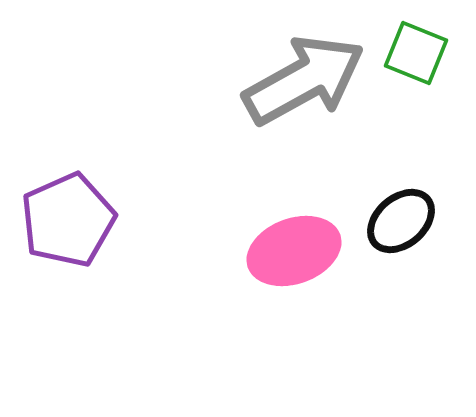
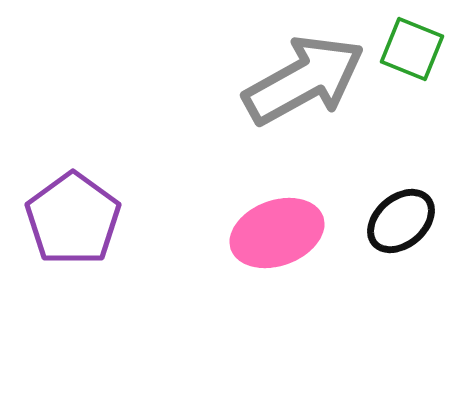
green square: moved 4 px left, 4 px up
purple pentagon: moved 5 px right, 1 px up; rotated 12 degrees counterclockwise
pink ellipse: moved 17 px left, 18 px up
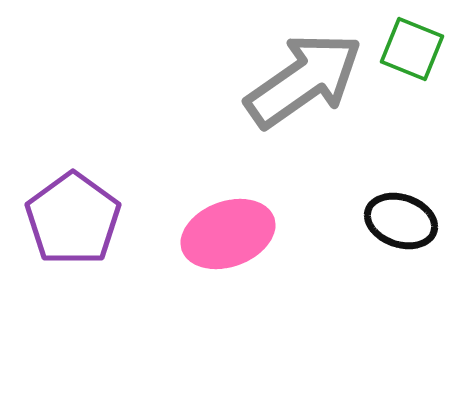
gray arrow: rotated 6 degrees counterclockwise
black ellipse: rotated 60 degrees clockwise
pink ellipse: moved 49 px left, 1 px down
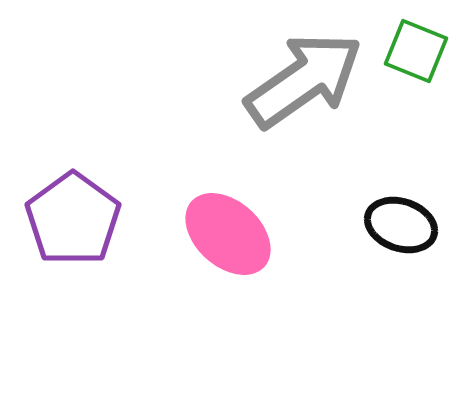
green square: moved 4 px right, 2 px down
black ellipse: moved 4 px down
pink ellipse: rotated 62 degrees clockwise
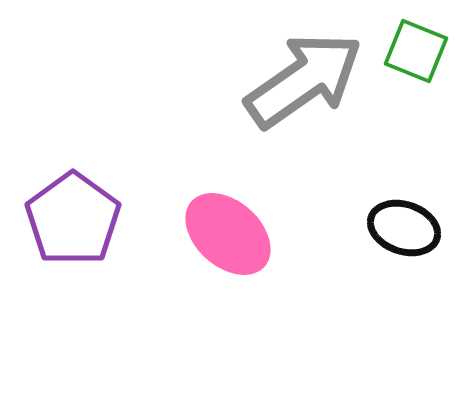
black ellipse: moved 3 px right, 3 px down
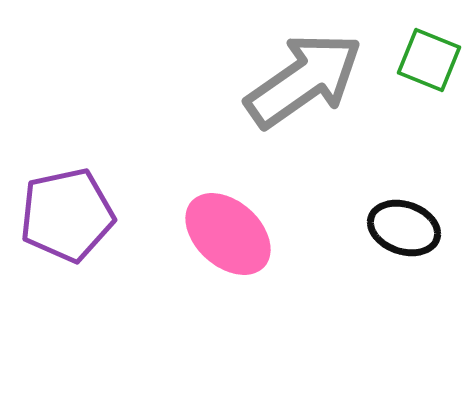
green square: moved 13 px right, 9 px down
purple pentagon: moved 6 px left, 4 px up; rotated 24 degrees clockwise
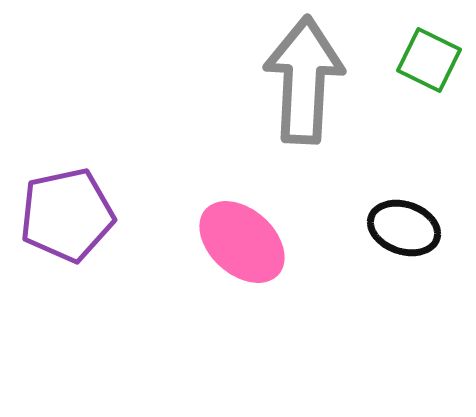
green square: rotated 4 degrees clockwise
gray arrow: rotated 52 degrees counterclockwise
pink ellipse: moved 14 px right, 8 px down
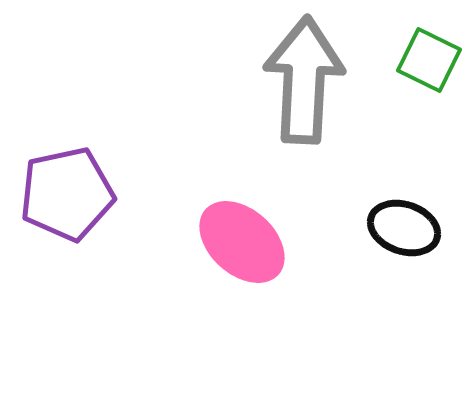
purple pentagon: moved 21 px up
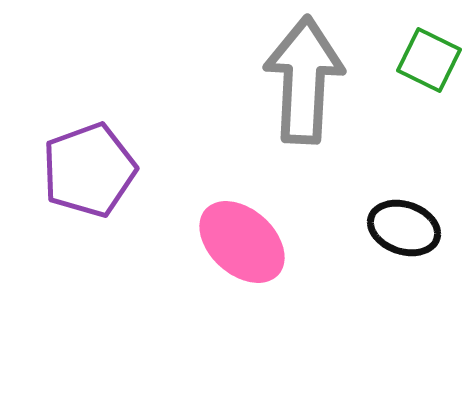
purple pentagon: moved 22 px right, 24 px up; rotated 8 degrees counterclockwise
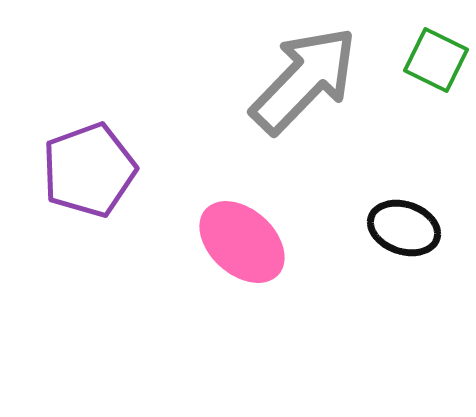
green square: moved 7 px right
gray arrow: rotated 41 degrees clockwise
